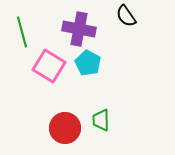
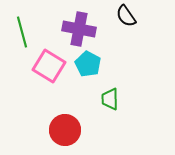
cyan pentagon: moved 1 px down
green trapezoid: moved 9 px right, 21 px up
red circle: moved 2 px down
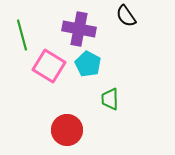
green line: moved 3 px down
red circle: moved 2 px right
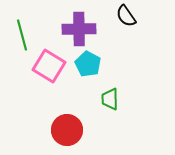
purple cross: rotated 12 degrees counterclockwise
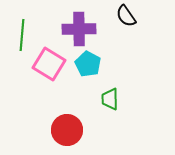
green line: rotated 20 degrees clockwise
pink square: moved 2 px up
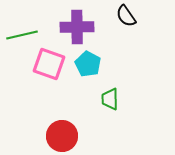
purple cross: moved 2 px left, 2 px up
green line: rotated 72 degrees clockwise
pink square: rotated 12 degrees counterclockwise
red circle: moved 5 px left, 6 px down
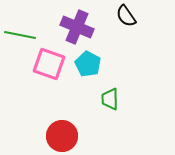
purple cross: rotated 24 degrees clockwise
green line: moved 2 px left; rotated 24 degrees clockwise
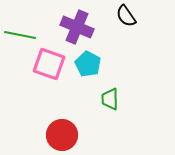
red circle: moved 1 px up
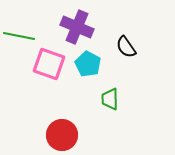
black semicircle: moved 31 px down
green line: moved 1 px left, 1 px down
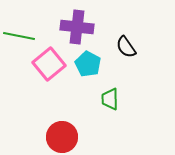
purple cross: rotated 16 degrees counterclockwise
pink square: rotated 32 degrees clockwise
red circle: moved 2 px down
